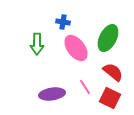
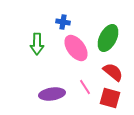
red square: rotated 10 degrees counterclockwise
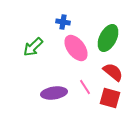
green arrow: moved 4 px left, 3 px down; rotated 45 degrees clockwise
purple ellipse: moved 2 px right, 1 px up
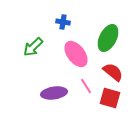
pink ellipse: moved 6 px down
pink line: moved 1 px right, 1 px up
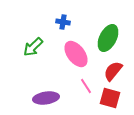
red semicircle: moved 1 px up; rotated 90 degrees counterclockwise
purple ellipse: moved 8 px left, 5 px down
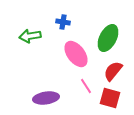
green arrow: moved 3 px left, 11 px up; rotated 35 degrees clockwise
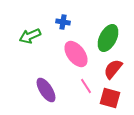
green arrow: rotated 15 degrees counterclockwise
red semicircle: moved 2 px up
purple ellipse: moved 8 px up; rotated 65 degrees clockwise
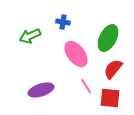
purple ellipse: moved 5 px left; rotated 75 degrees counterclockwise
red square: rotated 10 degrees counterclockwise
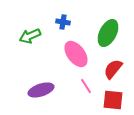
green ellipse: moved 5 px up
red square: moved 3 px right, 2 px down
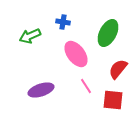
red semicircle: moved 5 px right
